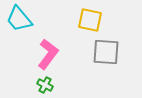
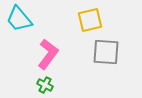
yellow square: rotated 25 degrees counterclockwise
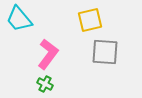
gray square: moved 1 px left
green cross: moved 1 px up
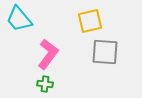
yellow square: moved 1 px down
green cross: rotated 21 degrees counterclockwise
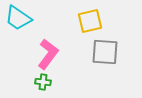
cyan trapezoid: moved 1 px left, 1 px up; rotated 16 degrees counterclockwise
green cross: moved 2 px left, 2 px up
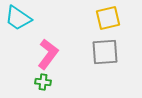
yellow square: moved 18 px right, 3 px up
gray square: rotated 8 degrees counterclockwise
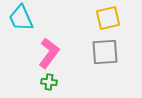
cyan trapezoid: moved 3 px right; rotated 32 degrees clockwise
pink L-shape: moved 1 px right, 1 px up
green cross: moved 6 px right
